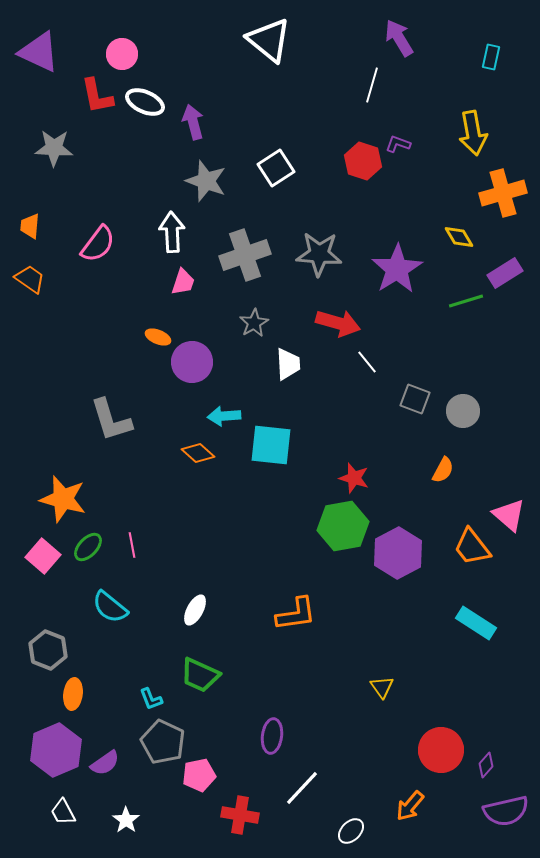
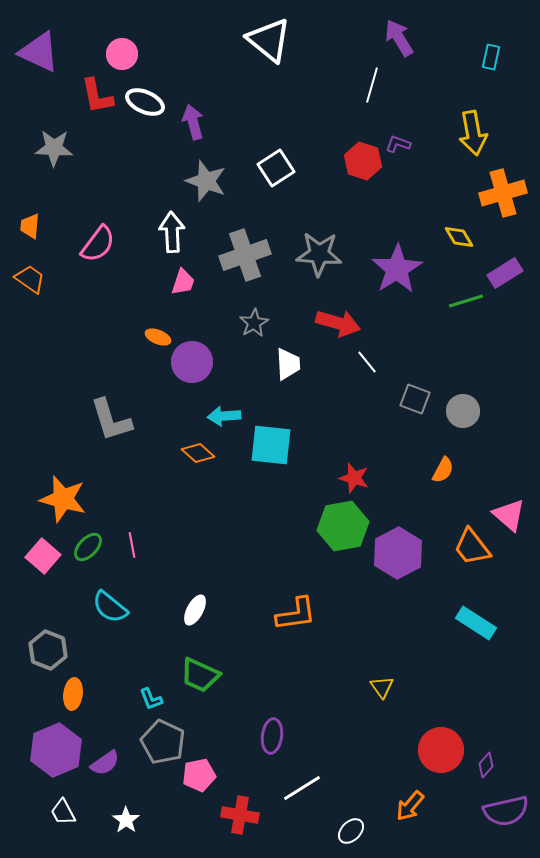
white line at (302, 788): rotated 15 degrees clockwise
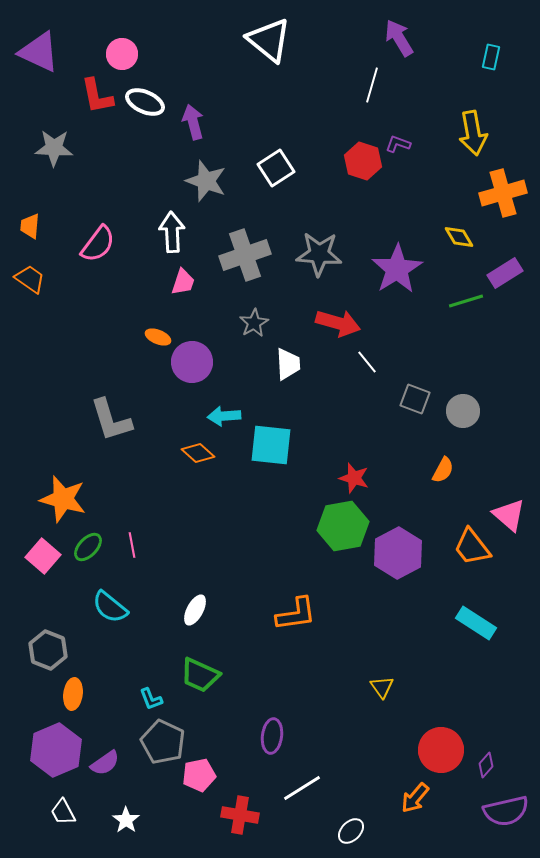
orange arrow at (410, 806): moved 5 px right, 8 px up
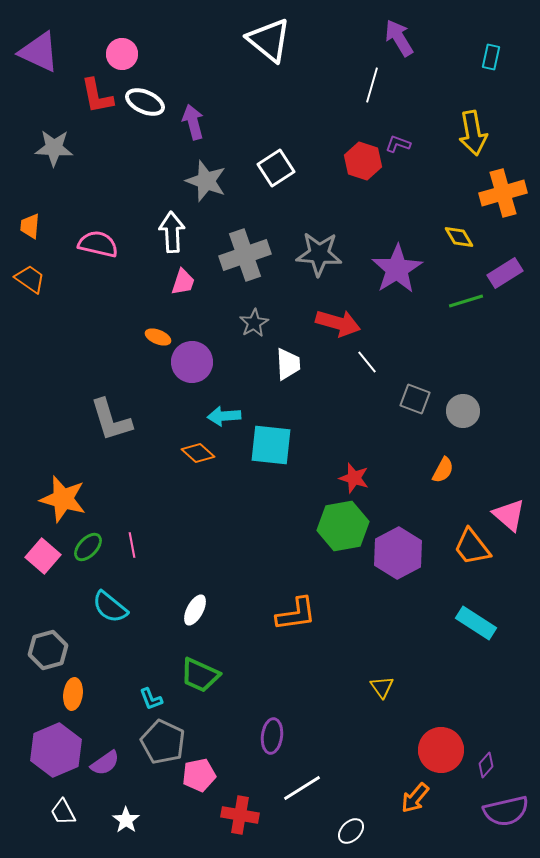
pink semicircle at (98, 244): rotated 114 degrees counterclockwise
gray hexagon at (48, 650): rotated 24 degrees clockwise
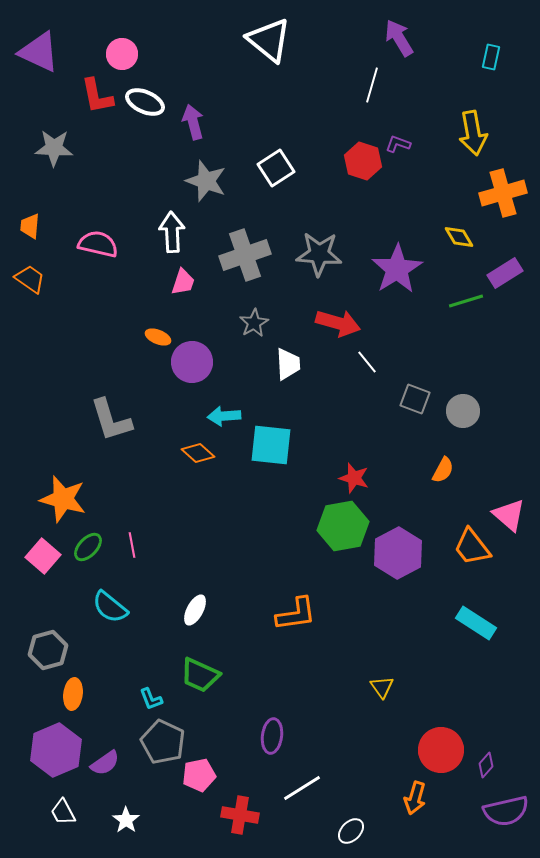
orange arrow at (415, 798): rotated 24 degrees counterclockwise
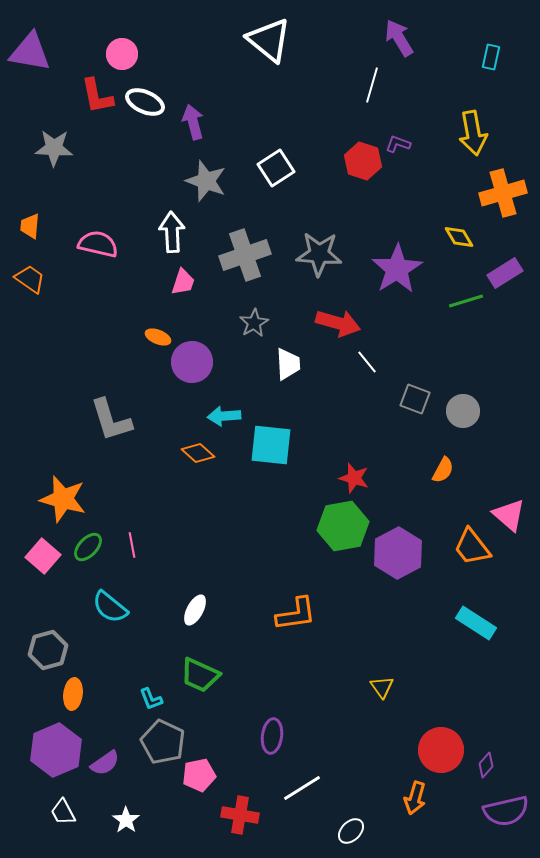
purple triangle at (39, 52): moved 9 px left; rotated 15 degrees counterclockwise
